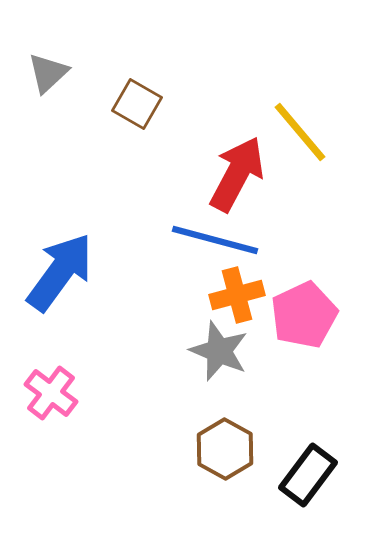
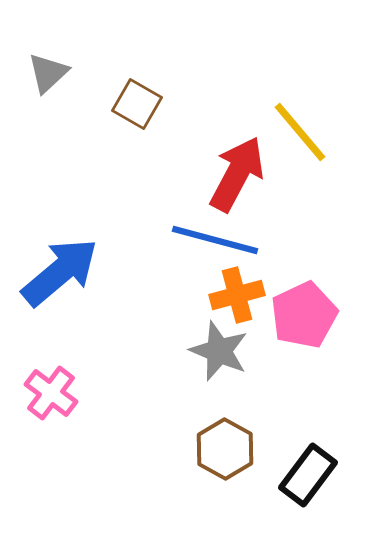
blue arrow: rotated 14 degrees clockwise
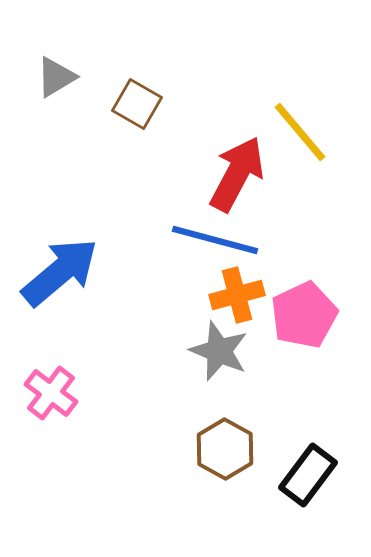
gray triangle: moved 8 px right, 4 px down; rotated 12 degrees clockwise
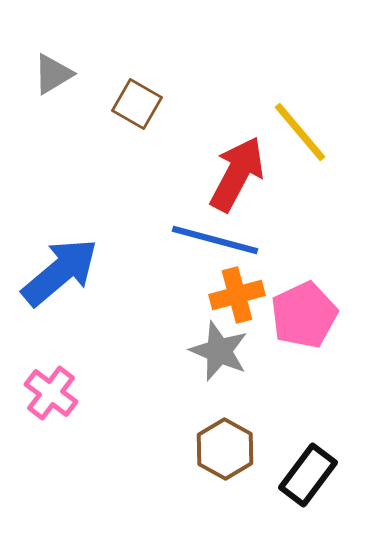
gray triangle: moved 3 px left, 3 px up
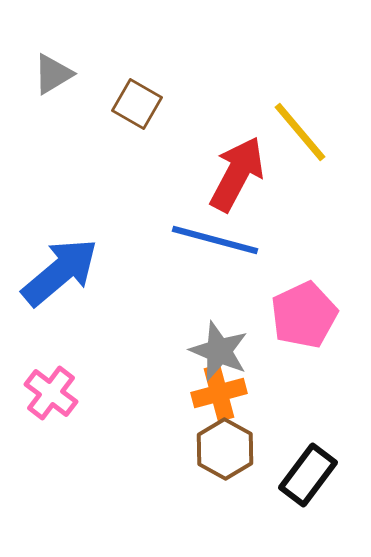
orange cross: moved 18 px left, 98 px down
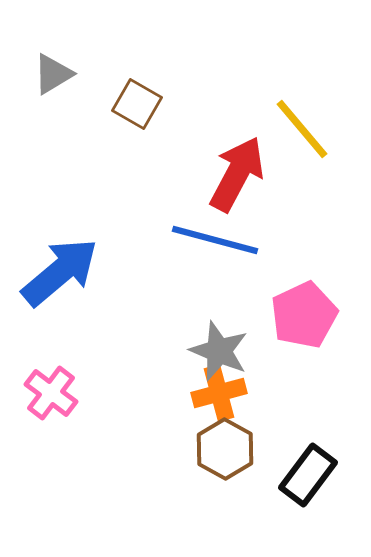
yellow line: moved 2 px right, 3 px up
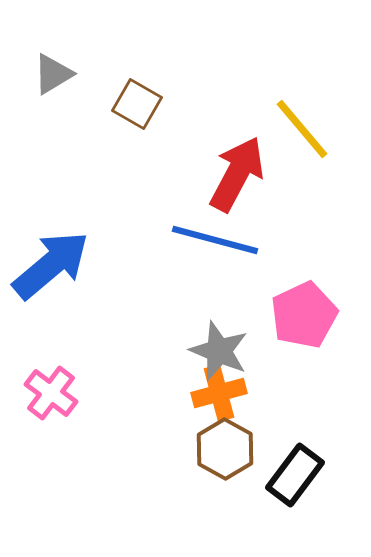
blue arrow: moved 9 px left, 7 px up
black rectangle: moved 13 px left
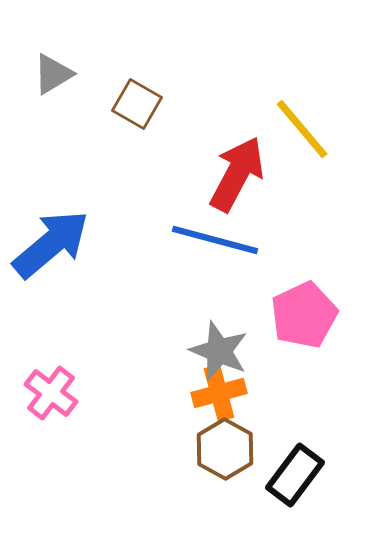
blue arrow: moved 21 px up
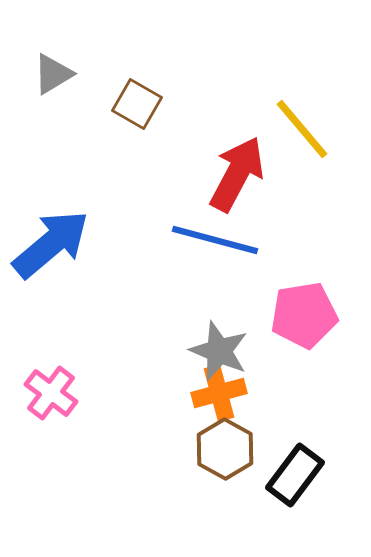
pink pentagon: rotated 16 degrees clockwise
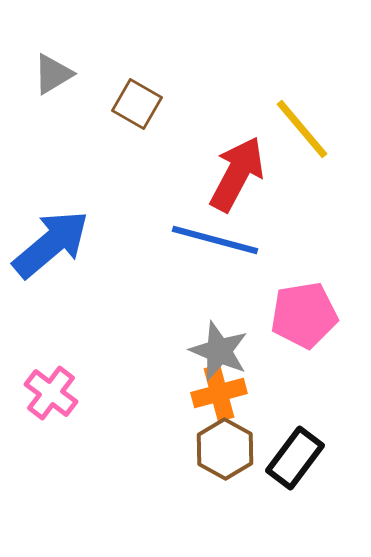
black rectangle: moved 17 px up
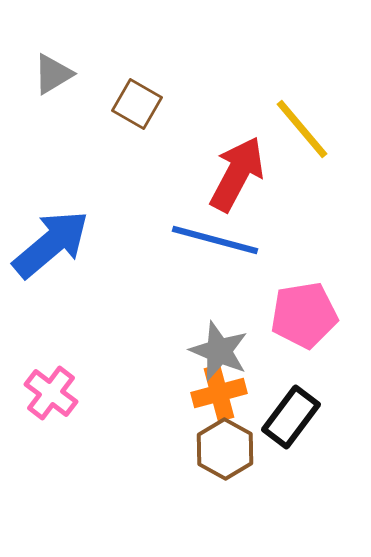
black rectangle: moved 4 px left, 41 px up
